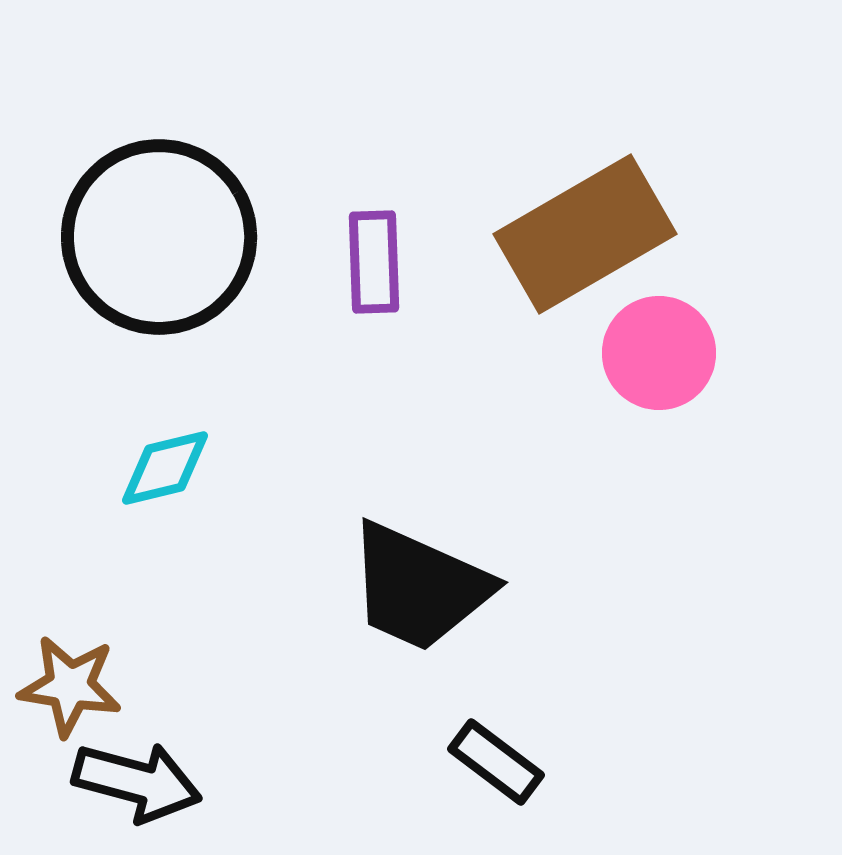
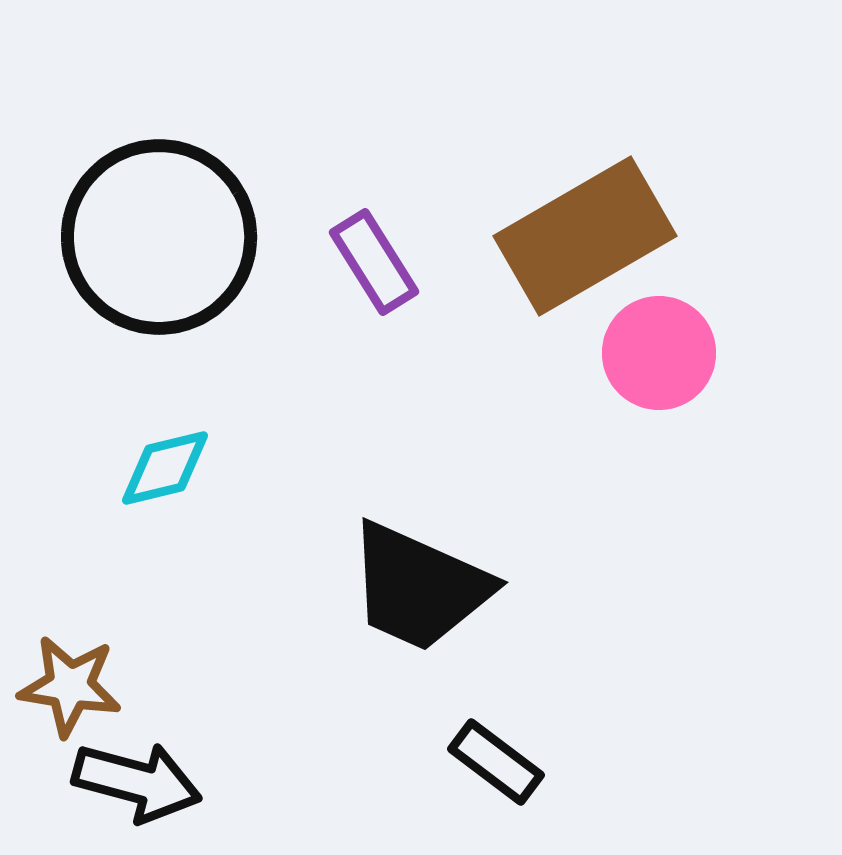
brown rectangle: moved 2 px down
purple rectangle: rotated 30 degrees counterclockwise
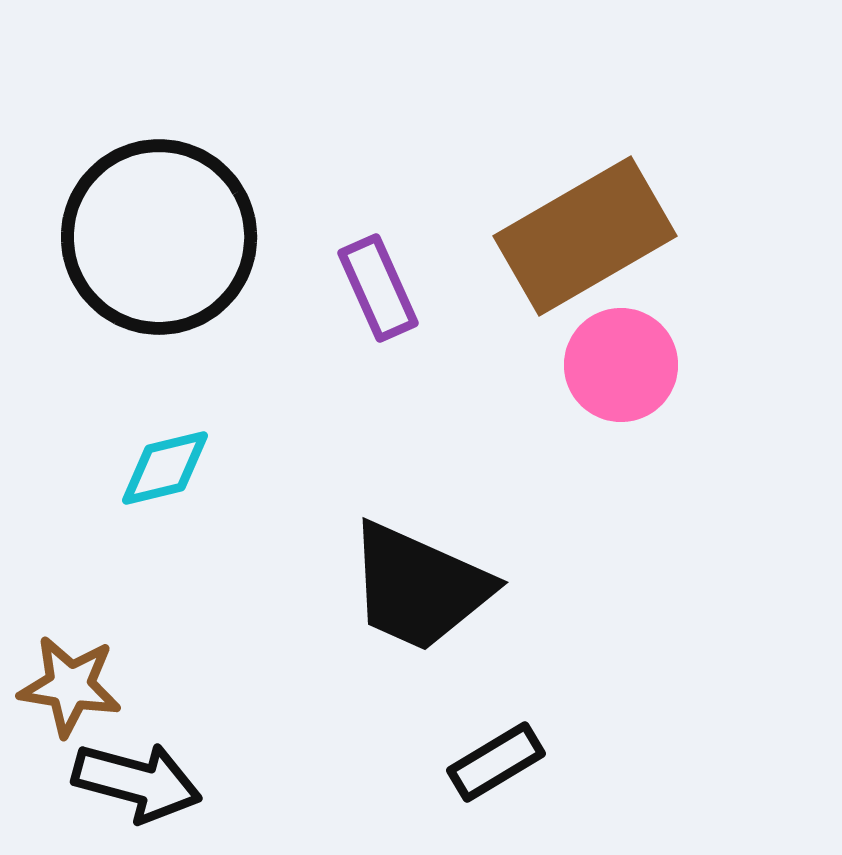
purple rectangle: moved 4 px right, 26 px down; rotated 8 degrees clockwise
pink circle: moved 38 px left, 12 px down
black rectangle: rotated 68 degrees counterclockwise
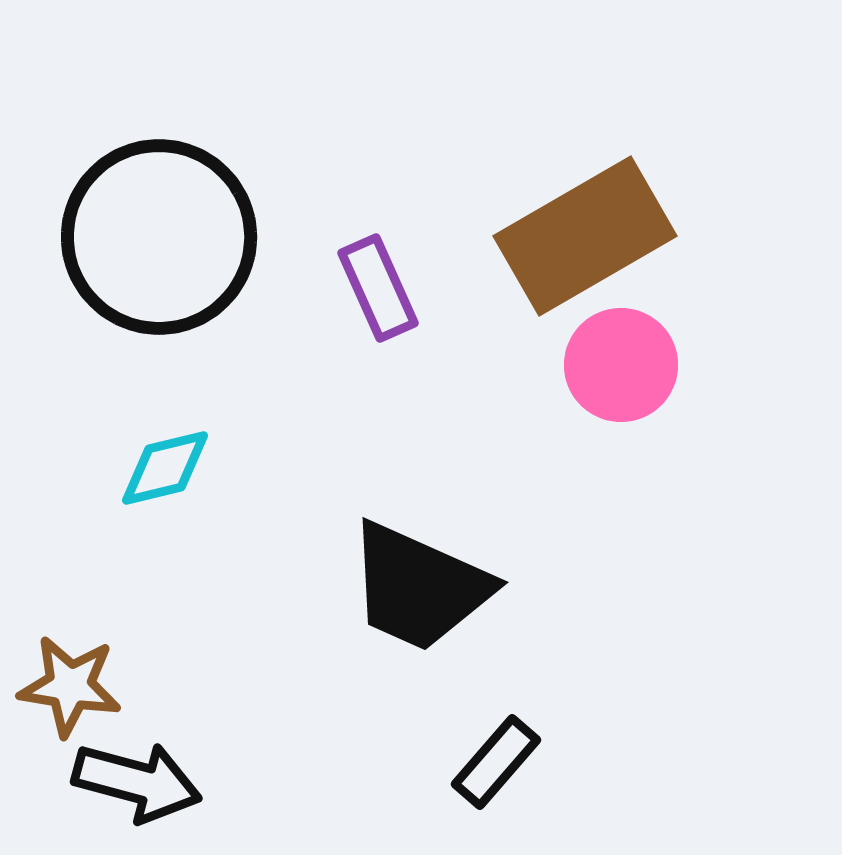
black rectangle: rotated 18 degrees counterclockwise
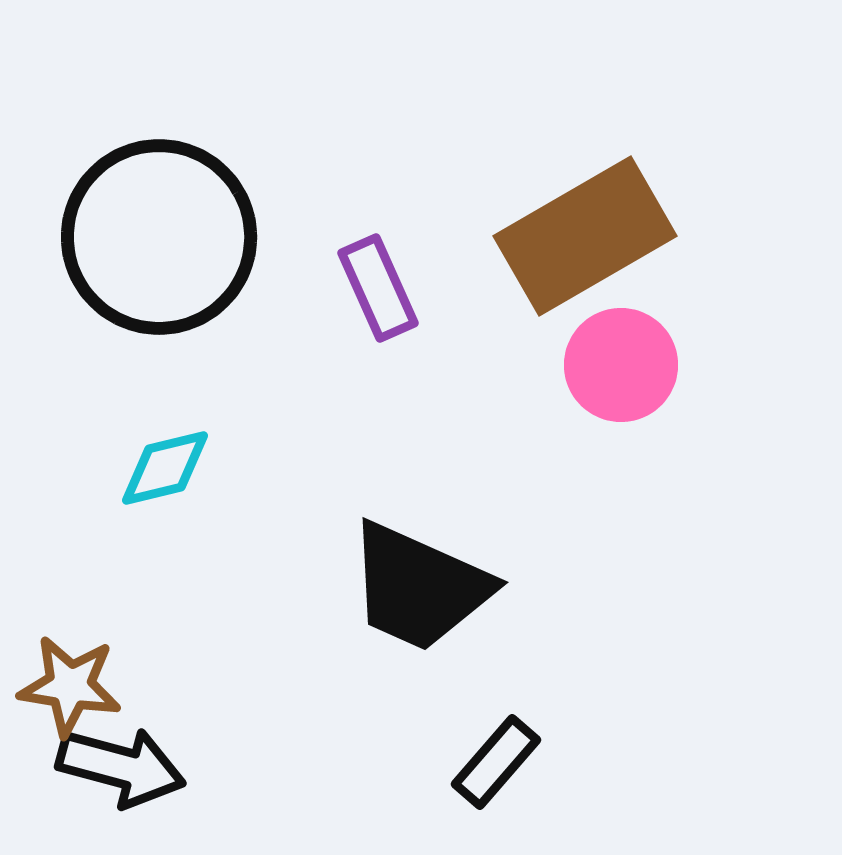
black arrow: moved 16 px left, 15 px up
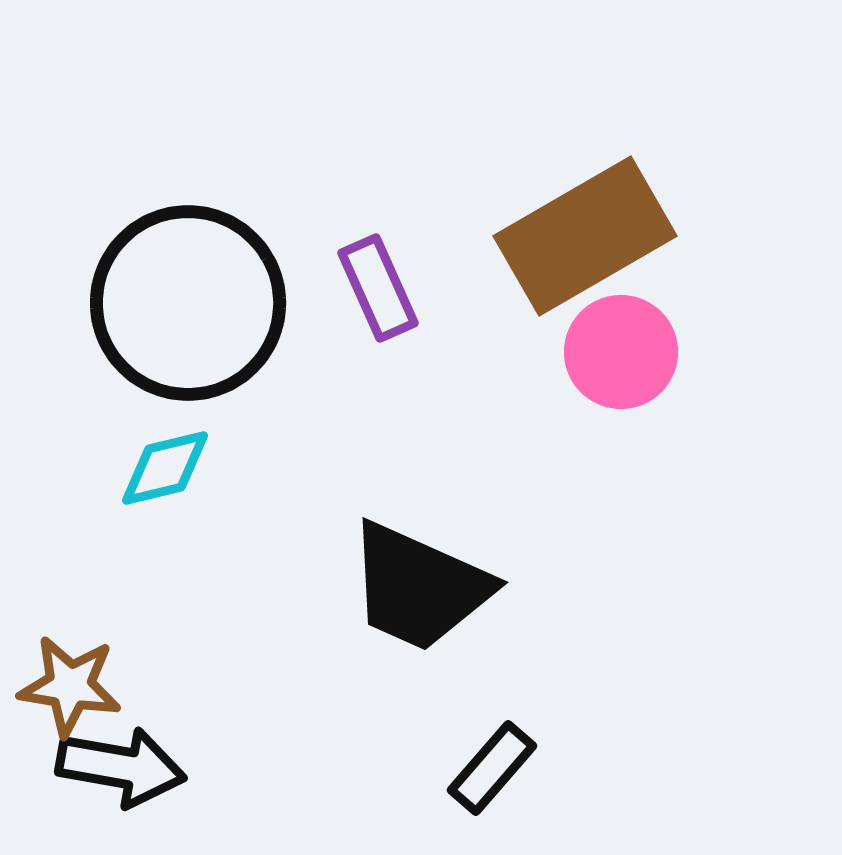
black circle: moved 29 px right, 66 px down
pink circle: moved 13 px up
black rectangle: moved 4 px left, 6 px down
black arrow: rotated 5 degrees counterclockwise
